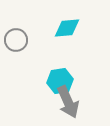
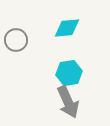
cyan hexagon: moved 9 px right, 8 px up
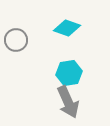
cyan diamond: rotated 24 degrees clockwise
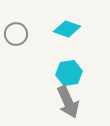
cyan diamond: moved 1 px down
gray circle: moved 6 px up
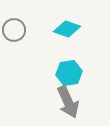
gray circle: moved 2 px left, 4 px up
